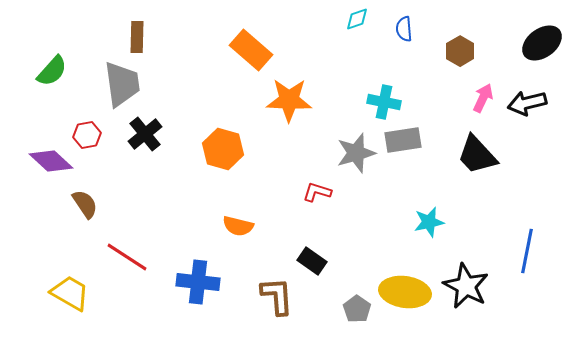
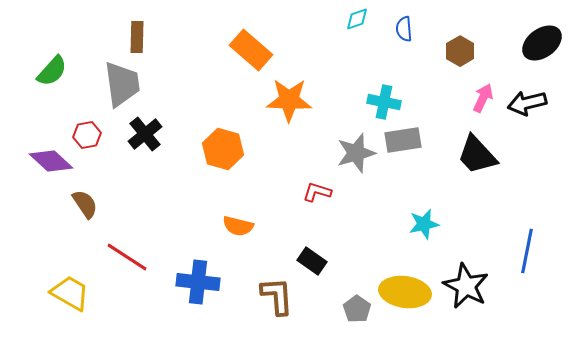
cyan star: moved 5 px left, 2 px down
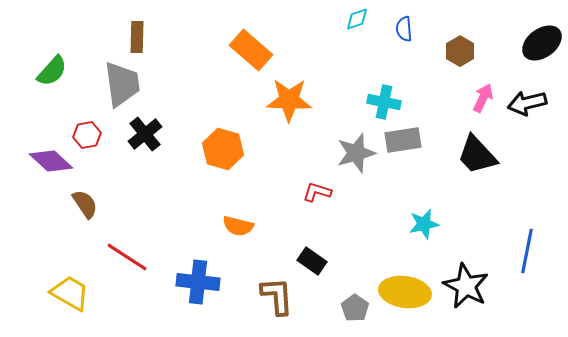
gray pentagon: moved 2 px left, 1 px up
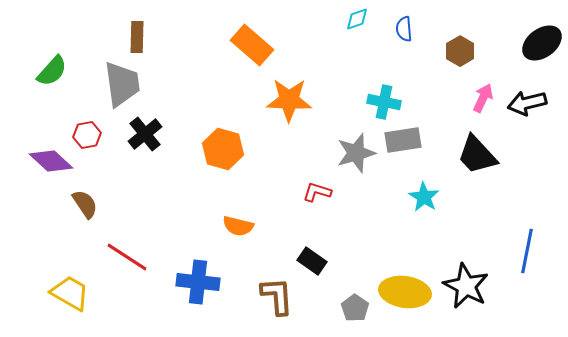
orange rectangle: moved 1 px right, 5 px up
cyan star: moved 27 px up; rotated 28 degrees counterclockwise
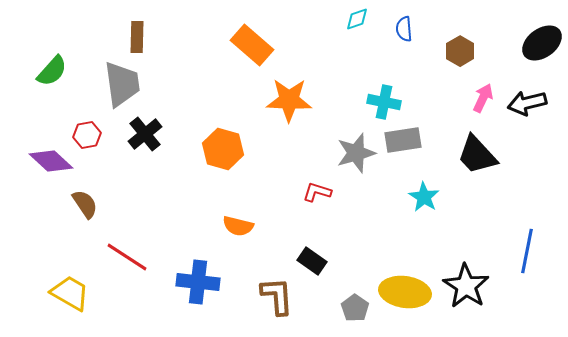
black star: rotated 6 degrees clockwise
